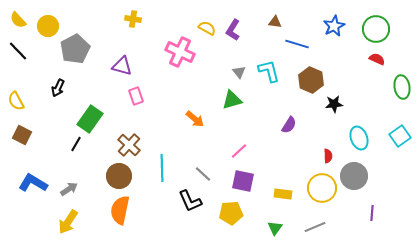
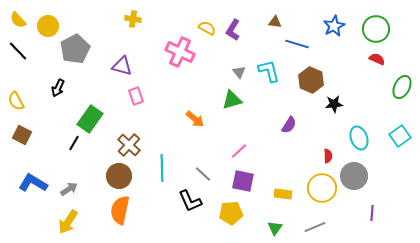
green ellipse at (402, 87): rotated 35 degrees clockwise
black line at (76, 144): moved 2 px left, 1 px up
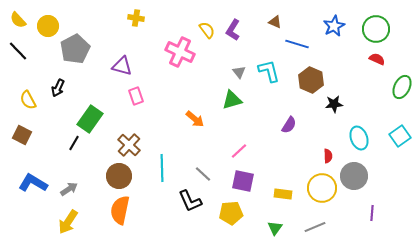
yellow cross at (133, 19): moved 3 px right, 1 px up
brown triangle at (275, 22): rotated 16 degrees clockwise
yellow semicircle at (207, 28): moved 2 px down; rotated 24 degrees clockwise
yellow semicircle at (16, 101): moved 12 px right, 1 px up
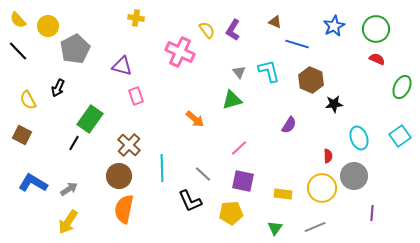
pink line at (239, 151): moved 3 px up
orange semicircle at (120, 210): moved 4 px right, 1 px up
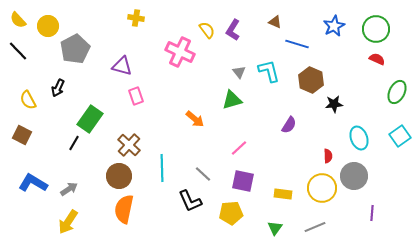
green ellipse at (402, 87): moved 5 px left, 5 px down
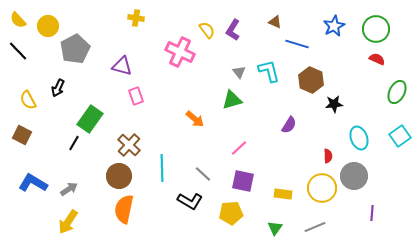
black L-shape at (190, 201): rotated 35 degrees counterclockwise
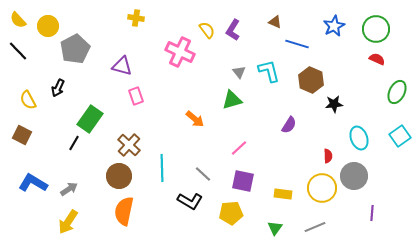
orange semicircle at (124, 209): moved 2 px down
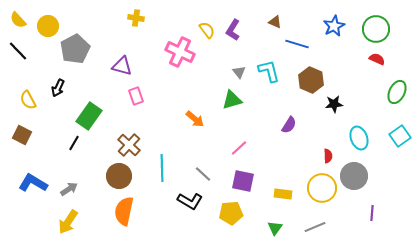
green rectangle at (90, 119): moved 1 px left, 3 px up
